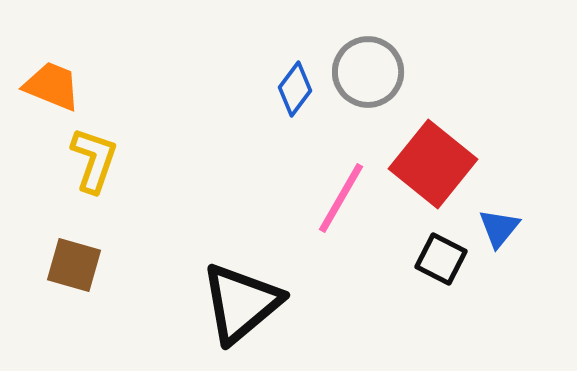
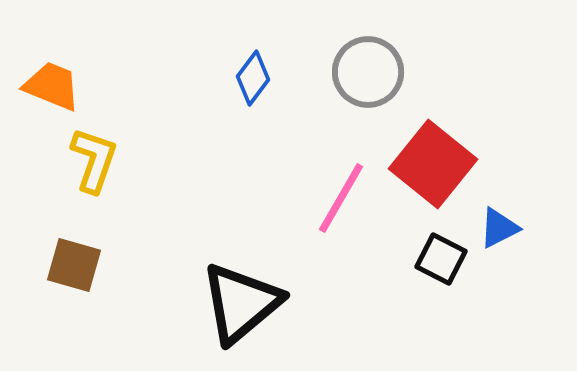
blue diamond: moved 42 px left, 11 px up
blue triangle: rotated 24 degrees clockwise
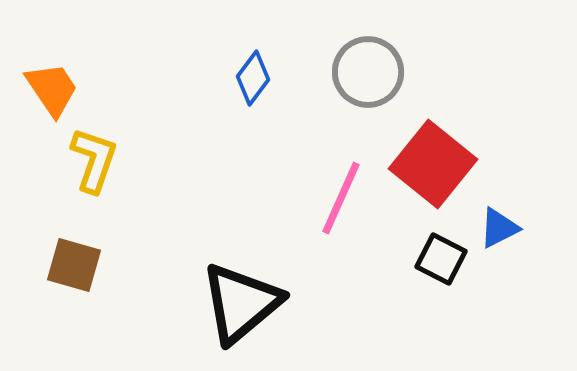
orange trapezoid: moved 3 px down; rotated 34 degrees clockwise
pink line: rotated 6 degrees counterclockwise
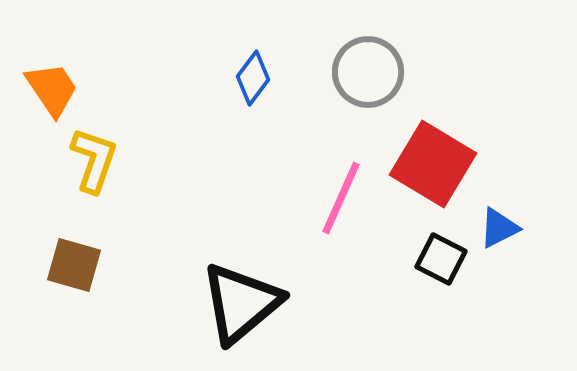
red square: rotated 8 degrees counterclockwise
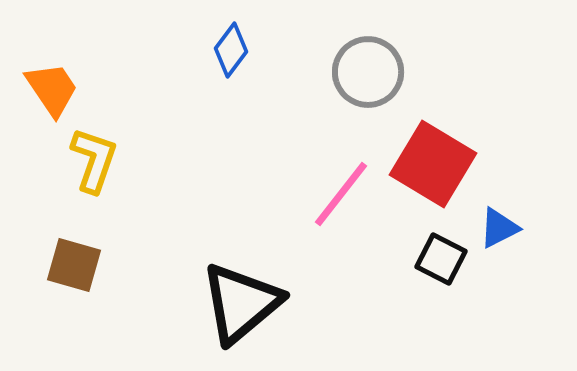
blue diamond: moved 22 px left, 28 px up
pink line: moved 4 px up; rotated 14 degrees clockwise
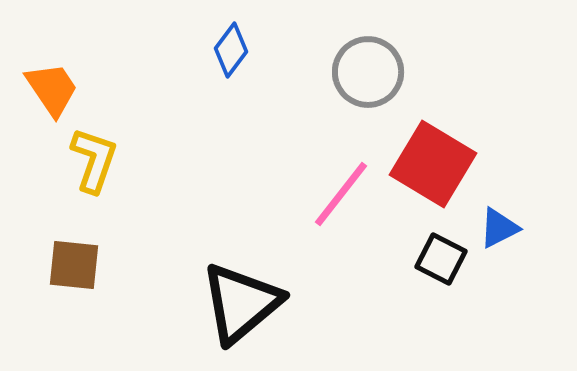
brown square: rotated 10 degrees counterclockwise
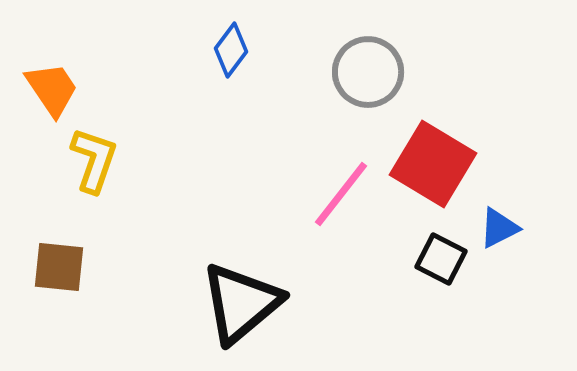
brown square: moved 15 px left, 2 px down
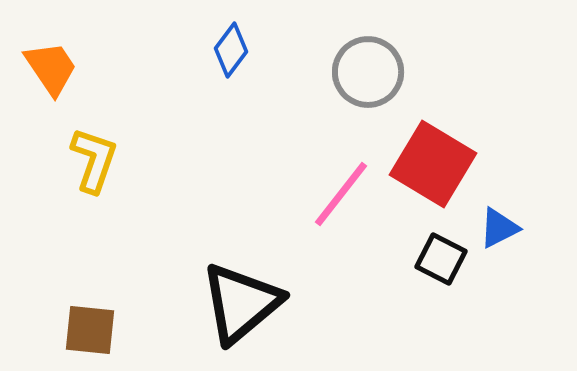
orange trapezoid: moved 1 px left, 21 px up
brown square: moved 31 px right, 63 px down
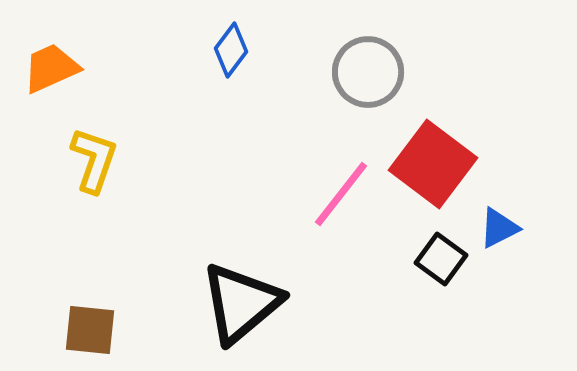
orange trapezoid: rotated 80 degrees counterclockwise
red square: rotated 6 degrees clockwise
black square: rotated 9 degrees clockwise
